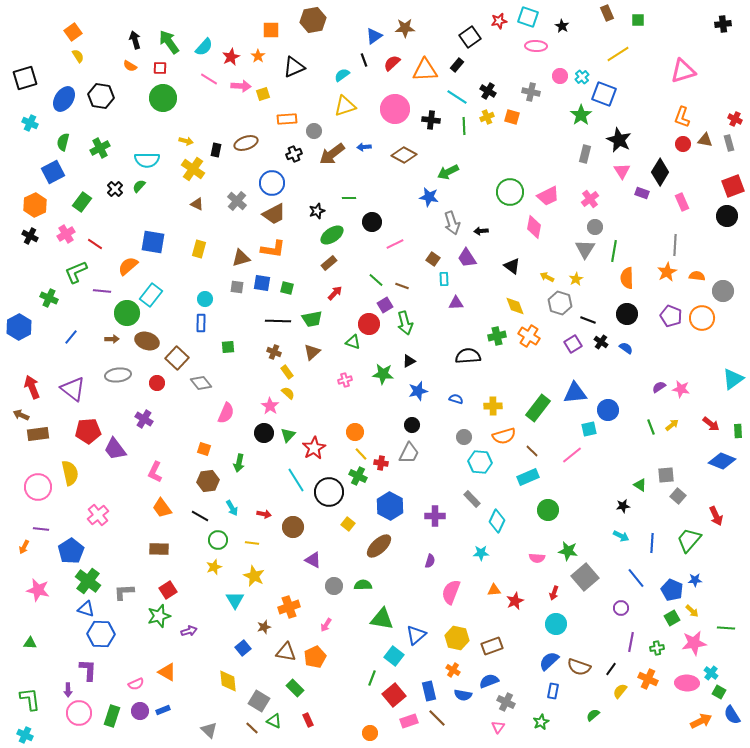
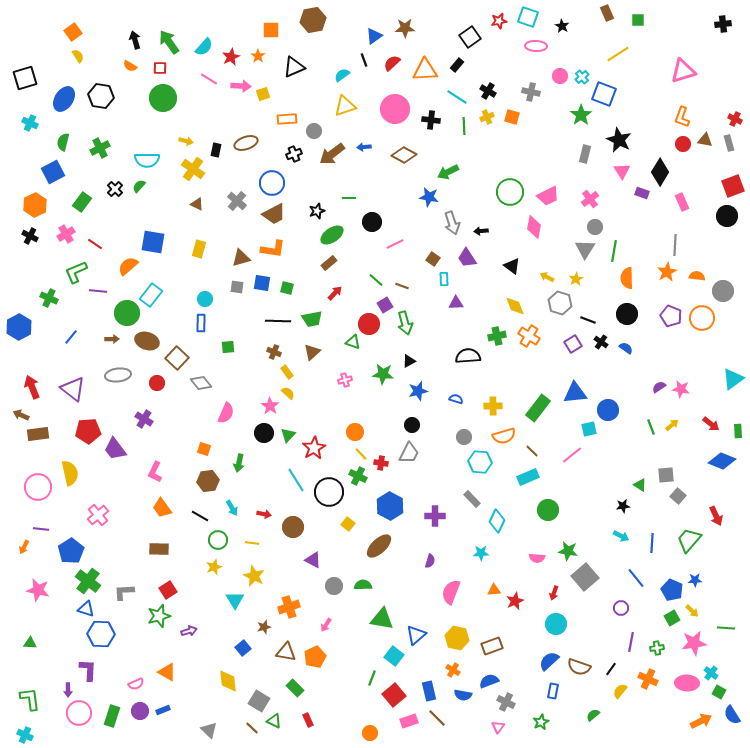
purple line at (102, 291): moved 4 px left
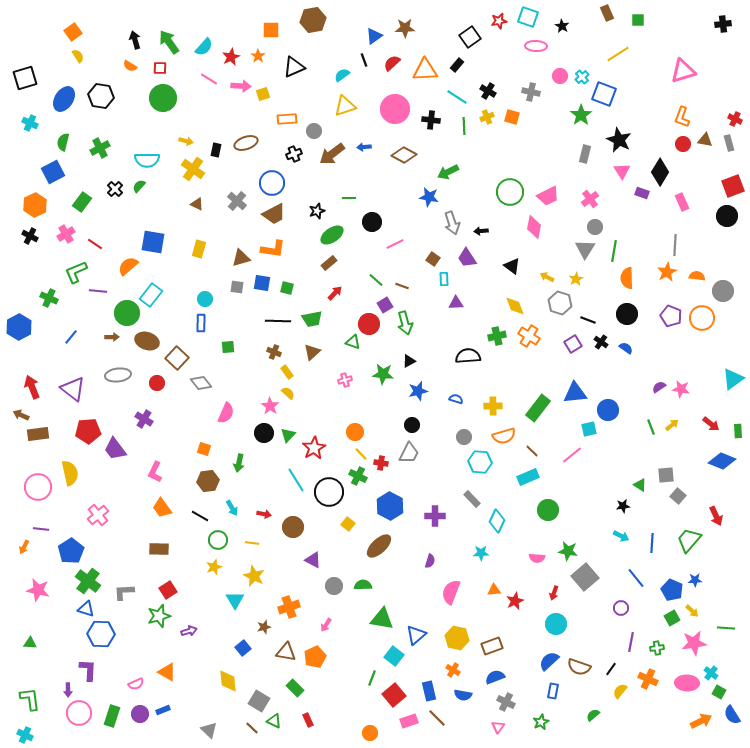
brown arrow at (112, 339): moved 2 px up
blue semicircle at (489, 681): moved 6 px right, 4 px up
purple circle at (140, 711): moved 3 px down
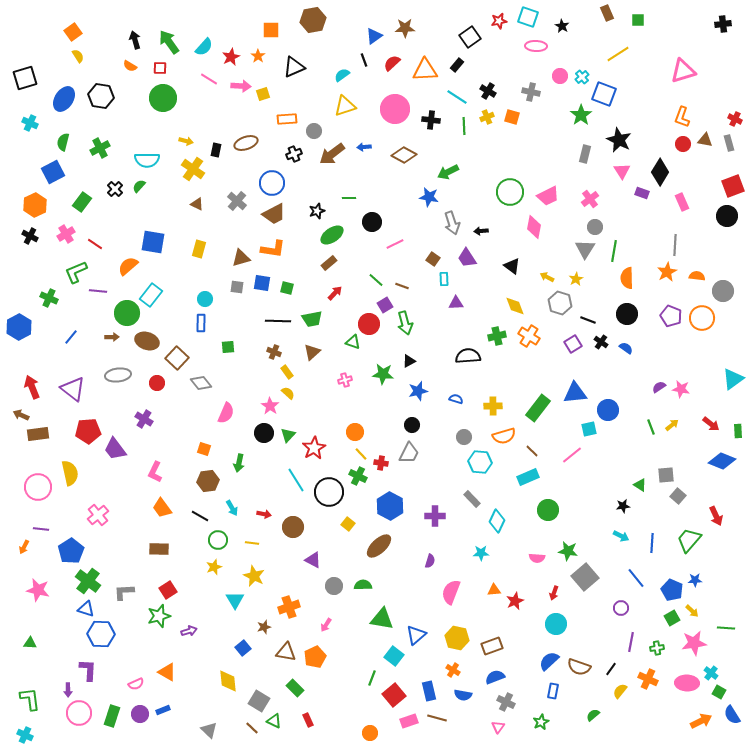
brown line at (437, 718): rotated 30 degrees counterclockwise
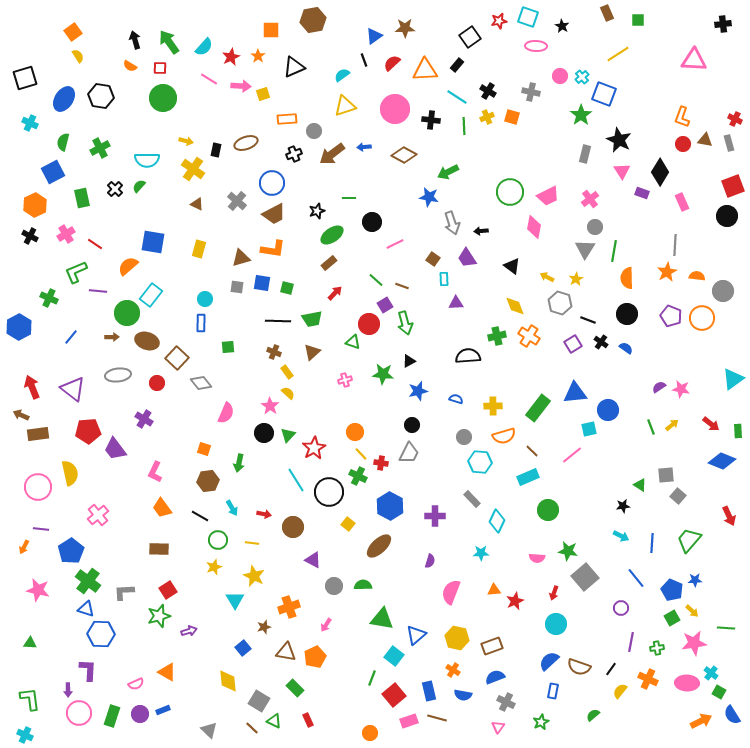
pink triangle at (683, 71): moved 11 px right, 11 px up; rotated 20 degrees clockwise
green rectangle at (82, 202): moved 4 px up; rotated 48 degrees counterclockwise
red arrow at (716, 516): moved 13 px right
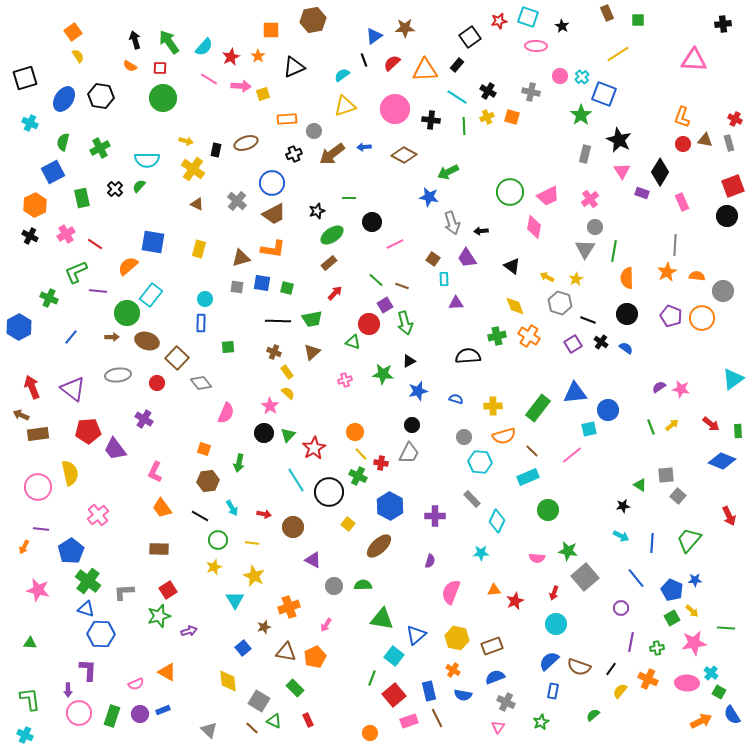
brown line at (437, 718): rotated 48 degrees clockwise
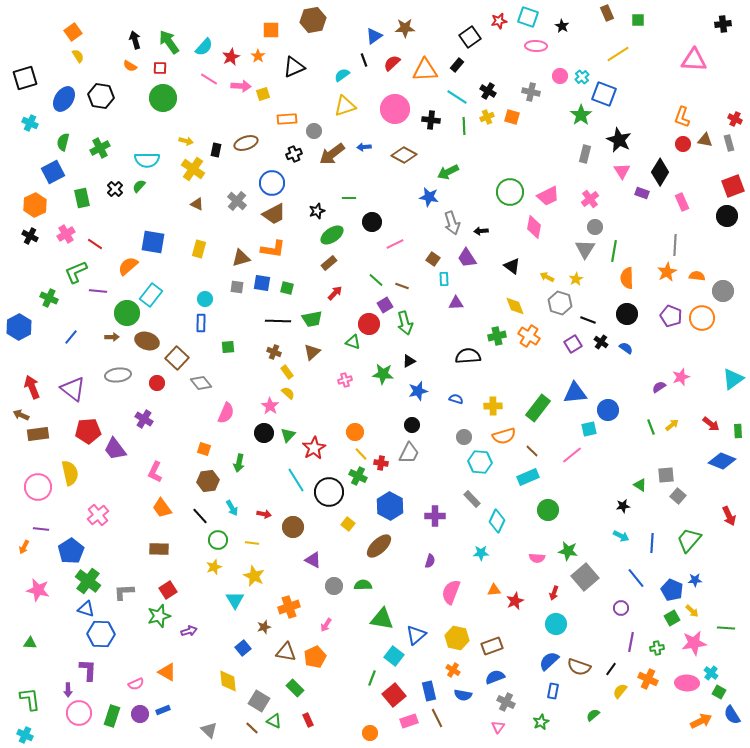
pink star at (681, 389): moved 12 px up; rotated 30 degrees counterclockwise
black line at (200, 516): rotated 18 degrees clockwise
